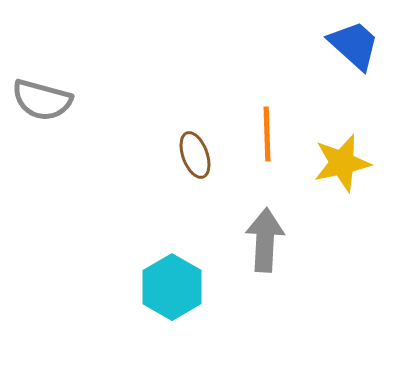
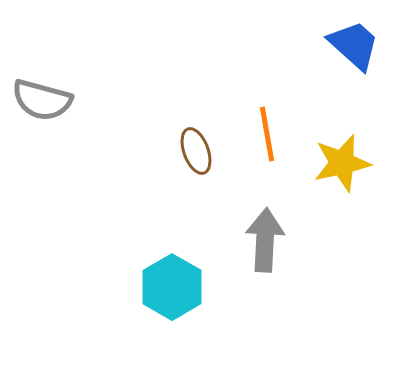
orange line: rotated 8 degrees counterclockwise
brown ellipse: moved 1 px right, 4 px up
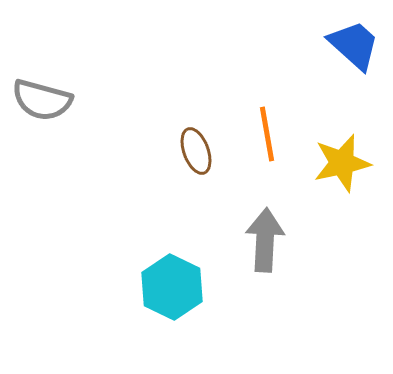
cyan hexagon: rotated 4 degrees counterclockwise
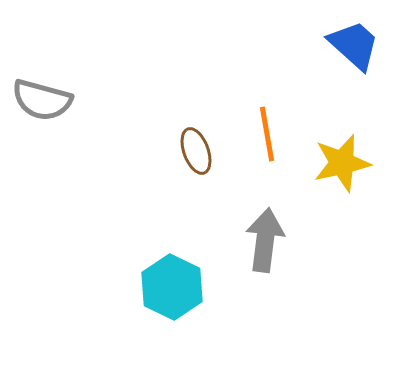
gray arrow: rotated 4 degrees clockwise
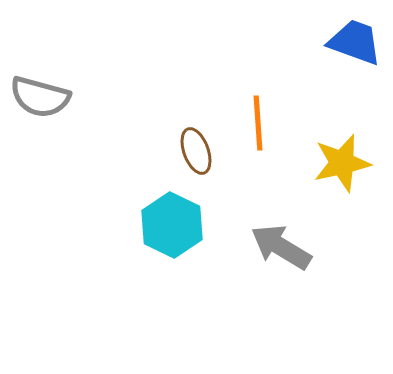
blue trapezoid: moved 1 px right, 3 px up; rotated 22 degrees counterclockwise
gray semicircle: moved 2 px left, 3 px up
orange line: moved 9 px left, 11 px up; rotated 6 degrees clockwise
gray arrow: moved 16 px right, 7 px down; rotated 66 degrees counterclockwise
cyan hexagon: moved 62 px up
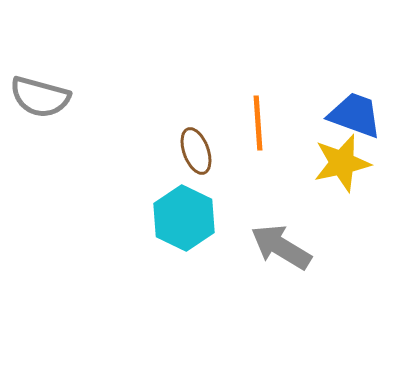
blue trapezoid: moved 73 px down
cyan hexagon: moved 12 px right, 7 px up
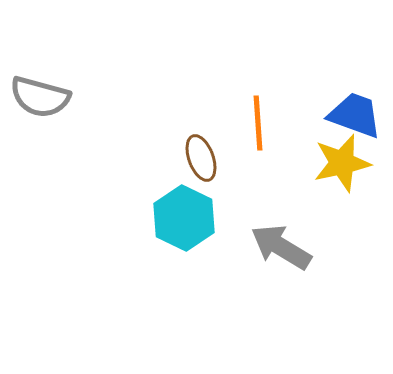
brown ellipse: moved 5 px right, 7 px down
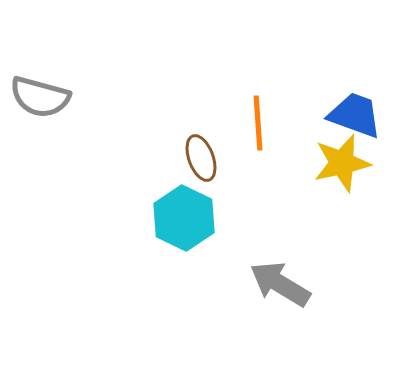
gray arrow: moved 1 px left, 37 px down
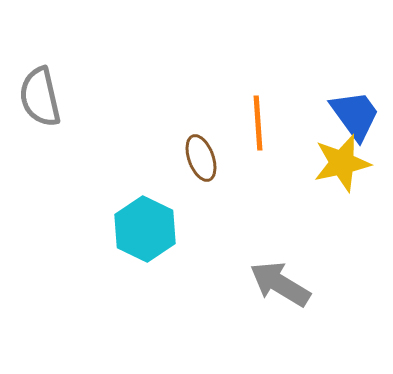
gray semicircle: rotated 62 degrees clockwise
blue trapezoid: rotated 34 degrees clockwise
cyan hexagon: moved 39 px left, 11 px down
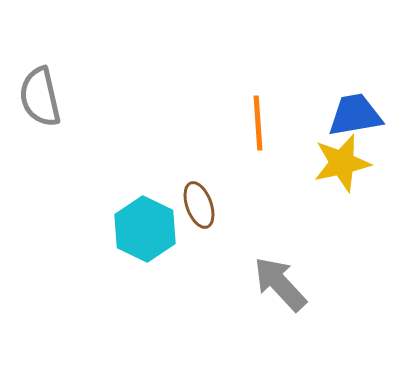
blue trapezoid: rotated 64 degrees counterclockwise
brown ellipse: moved 2 px left, 47 px down
gray arrow: rotated 16 degrees clockwise
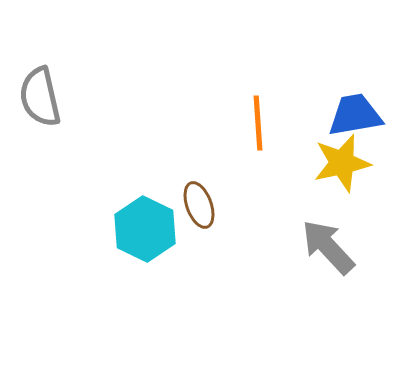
gray arrow: moved 48 px right, 37 px up
